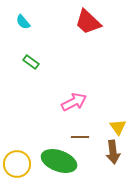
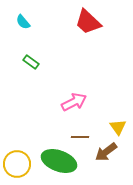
brown arrow: moved 7 px left; rotated 60 degrees clockwise
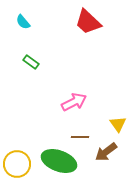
yellow triangle: moved 3 px up
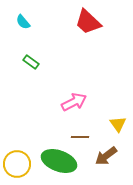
brown arrow: moved 4 px down
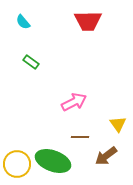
red trapezoid: moved 1 px up; rotated 44 degrees counterclockwise
green ellipse: moved 6 px left
